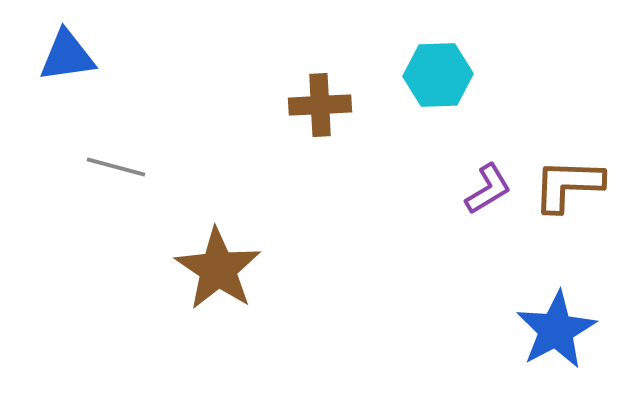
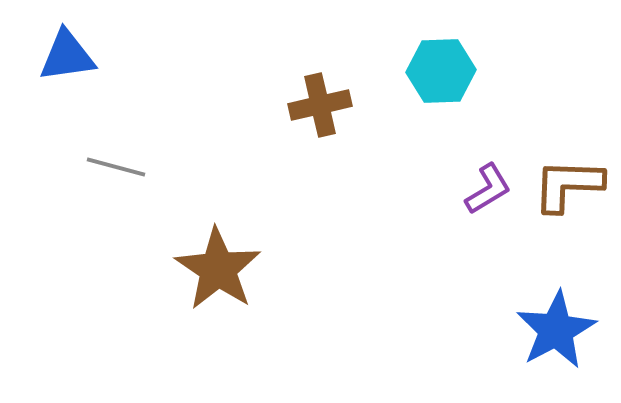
cyan hexagon: moved 3 px right, 4 px up
brown cross: rotated 10 degrees counterclockwise
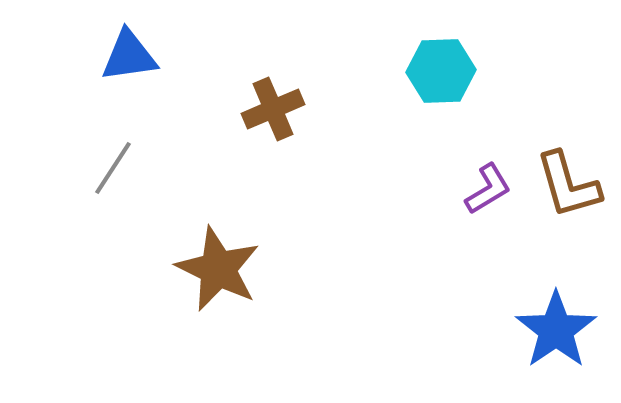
blue triangle: moved 62 px right
brown cross: moved 47 px left, 4 px down; rotated 10 degrees counterclockwise
gray line: moved 3 px left, 1 px down; rotated 72 degrees counterclockwise
brown L-shape: rotated 108 degrees counterclockwise
brown star: rotated 8 degrees counterclockwise
blue star: rotated 6 degrees counterclockwise
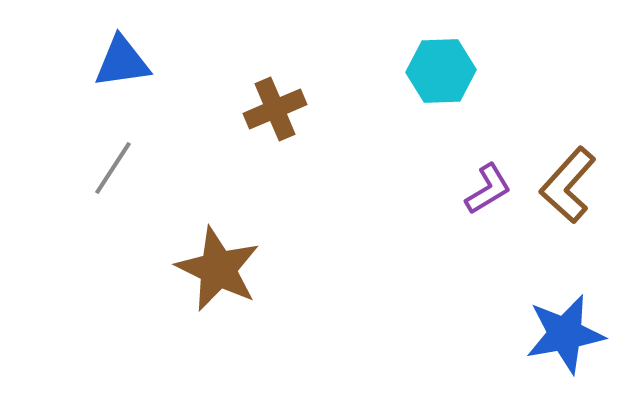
blue triangle: moved 7 px left, 6 px down
brown cross: moved 2 px right
brown L-shape: rotated 58 degrees clockwise
blue star: moved 9 px right, 4 px down; rotated 24 degrees clockwise
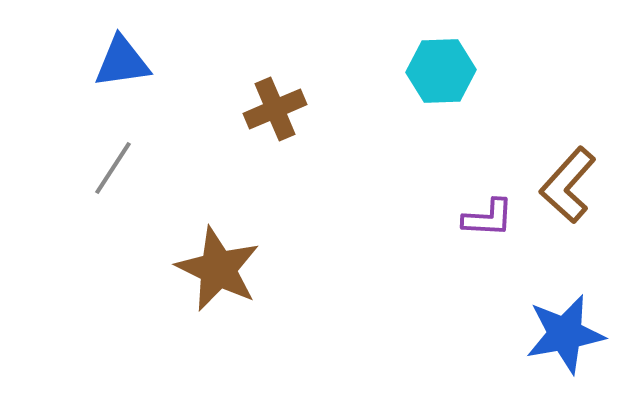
purple L-shape: moved 29 px down; rotated 34 degrees clockwise
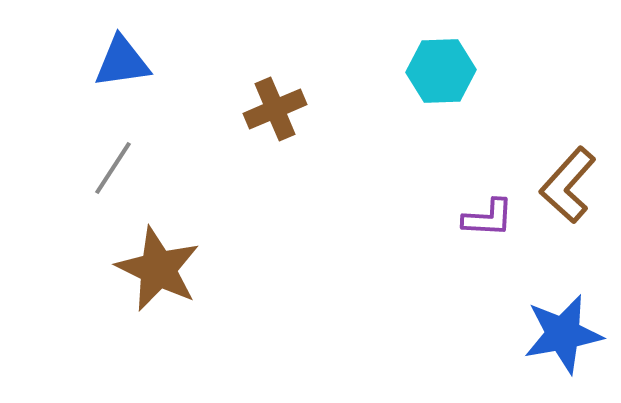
brown star: moved 60 px left
blue star: moved 2 px left
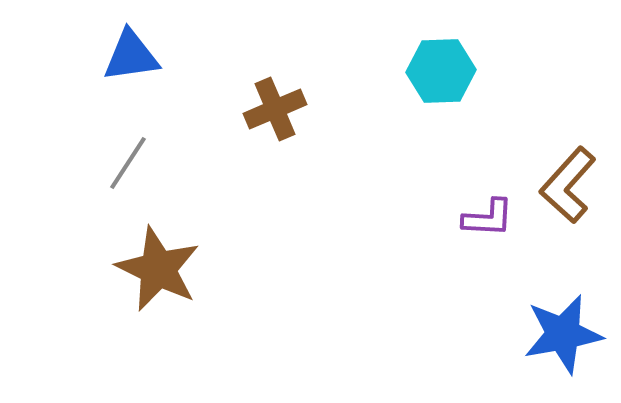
blue triangle: moved 9 px right, 6 px up
gray line: moved 15 px right, 5 px up
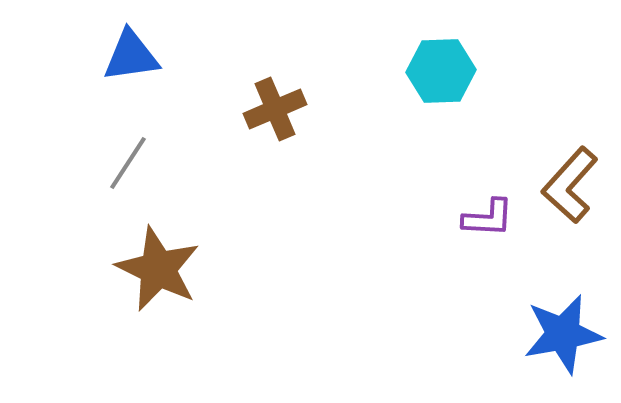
brown L-shape: moved 2 px right
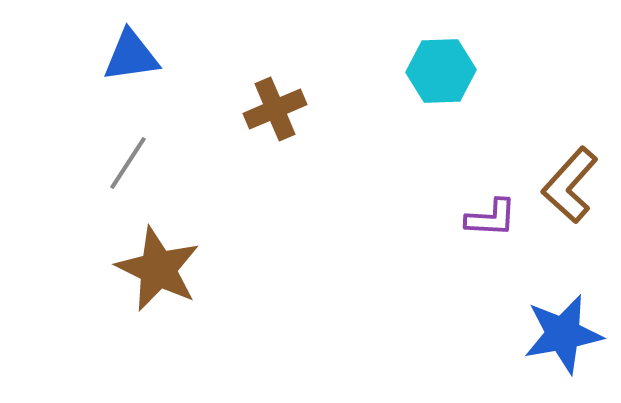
purple L-shape: moved 3 px right
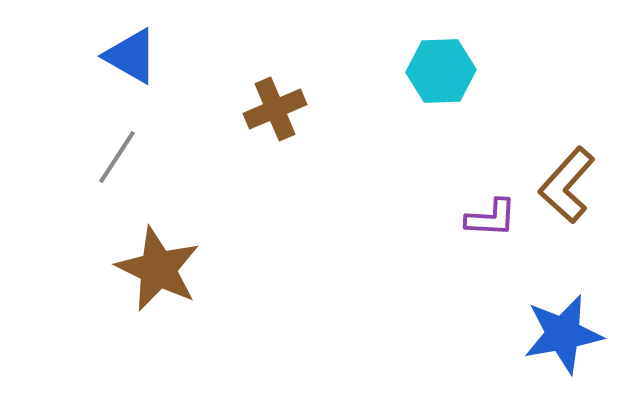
blue triangle: rotated 38 degrees clockwise
gray line: moved 11 px left, 6 px up
brown L-shape: moved 3 px left
